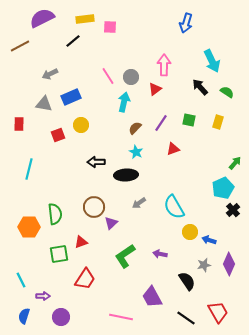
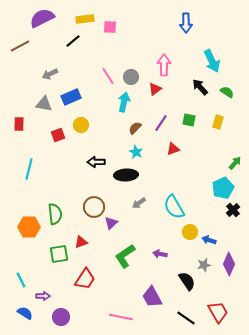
blue arrow at (186, 23): rotated 18 degrees counterclockwise
blue semicircle at (24, 316): moved 1 px right, 3 px up; rotated 105 degrees clockwise
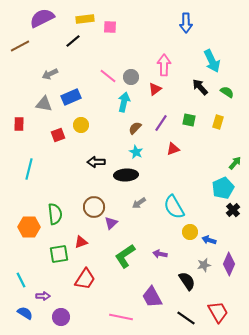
pink line at (108, 76): rotated 18 degrees counterclockwise
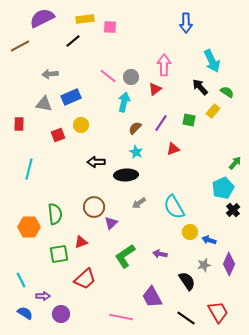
gray arrow at (50, 74): rotated 21 degrees clockwise
yellow rectangle at (218, 122): moved 5 px left, 11 px up; rotated 24 degrees clockwise
red trapezoid at (85, 279): rotated 15 degrees clockwise
purple circle at (61, 317): moved 3 px up
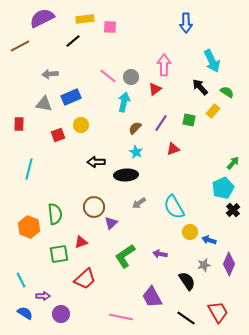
green arrow at (235, 163): moved 2 px left
orange hexagon at (29, 227): rotated 20 degrees clockwise
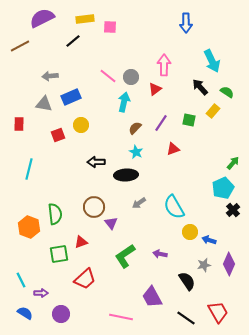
gray arrow at (50, 74): moved 2 px down
purple triangle at (111, 223): rotated 24 degrees counterclockwise
purple arrow at (43, 296): moved 2 px left, 3 px up
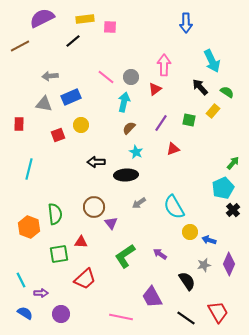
pink line at (108, 76): moved 2 px left, 1 px down
brown semicircle at (135, 128): moved 6 px left
red triangle at (81, 242): rotated 24 degrees clockwise
purple arrow at (160, 254): rotated 24 degrees clockwise
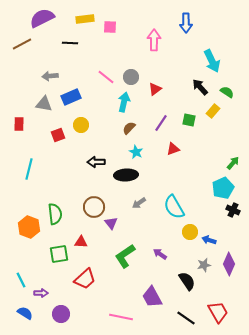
black line at (73, 41): moved 3 px left, 2 px down; rotated 42 degrees clockwise
brown line at (20, 46): moved 2 px right, 2 px up
pink arrow at (164, 65): moved 10 px left, 25 px up
black cross at (233, 210): rotated 24 degrees counterclockwise
